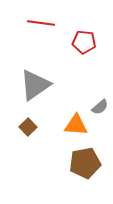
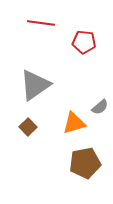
orange triangle: moved 2 px left, 2 px up; rotated 20 degrees counterclockwise
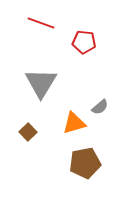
red line: rotated 12 degrees clockwise
gray triangle: moved 6 px right, 2 px up; rotated 24 degrees counterclockwise
brown square: moved 5 px down
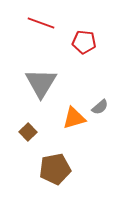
orange triangle: moved 5 px up
brown pentagon: moved 30 px left, 6 px down
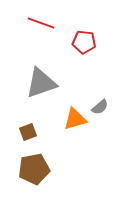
gray triangle: rotated 40 degrees clockwise
orange triangle: moved 1 px right, 1 px down
brown square: rotated 24 degrees clockwise
brown pentagon: moved 21 px left
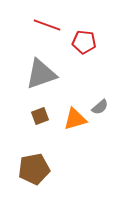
red line: moved 6 px right, 2 px down
gray triangle: moved 9 px up
brown square: moved 12 px right, 16 px up
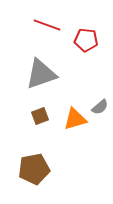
red pentagon: moved 2 px right, 2 px up
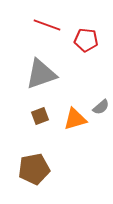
gray semicircle: moved 1 px right
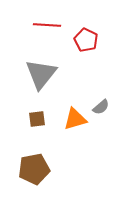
red line: rotated 16 degrees counterclockwise
red pentagon: rotated 20 degrees clockwise
gray triangle: rotated 32 degrees counterclockwise
brown square: moved 3 px left, 3 px down; rotated 12 degrees clockwise
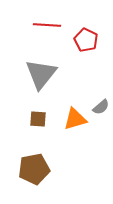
brown square: moved 1 px right; rotated 12 degrees clockwise
